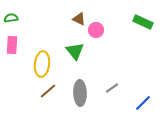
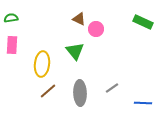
pink circle: moved 1 px up
blue line: rotated 48 degrees clockwise
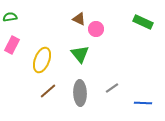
green semicircle: moved 1 px left, 1 px up
pink rectangle: rotated 24 degrees clockwise
green triangle: moved 5 px right, 3 px down
yellow ellipse: moved 4 px up; rotated 15 degrees clockwise
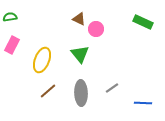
gray ellipse: moved 1 px right
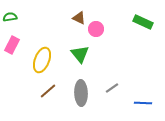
brown triangle: moved 1 px up
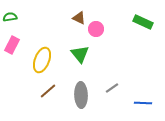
gray ellipse: moved 2 px down
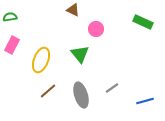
brown triangle: moved 6 px left, 8 px up
yellow ellipse: moved 1 px left
gray ellipse: rotated 15 degrees counterclockwise
blue line: moved 2 px right, 2 px up; rotated 18 degrees counterclockwise
